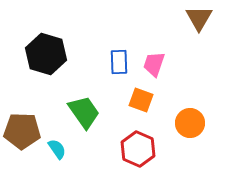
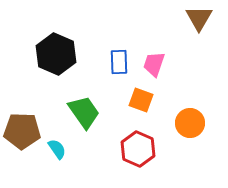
black hexagon: moved 10 px right; rotated 6 degrees clockwise
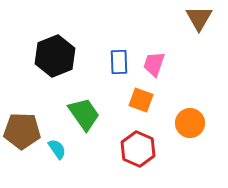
black hexagon: moved 1 px left, 2 px down; rotated 15 degrees clockwise
green trapezoid: moved 2 px down
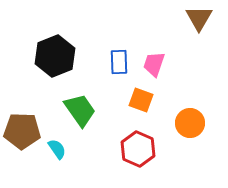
green trapezoid: moved 4 px left, 4 px up
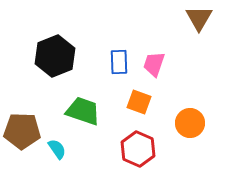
orange square: moved 2 px left, 2 px down
green trapezoid: moved 3 px right, 1 px down; rotated 36 degrees counterclockwise
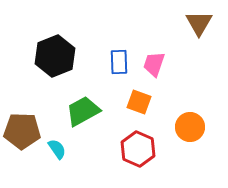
brown triangle: moved 5 px down
green trapezoid: rotated 48 degrees counterclockwise
orange circle: moved 4 px down
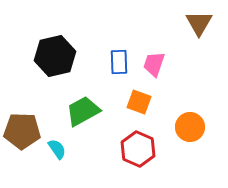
black hexagon: rotated 9 degrees clockwise
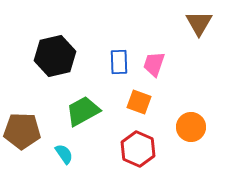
orange circle: moved 1 px right
cyan semicircle: moved 7 px right, 5 px down
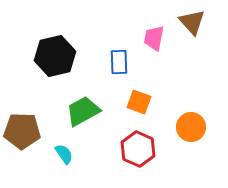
brown triangle: moved 7 px left, 1 px up; rotated 12 degrees counterclockwise
pink trapezoid: moved 26 px up; rotated 8 degrees counterclockwise
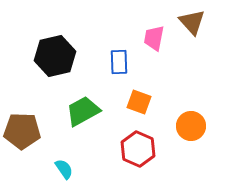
orange circle: moved 1 px up
cyan semicircle: moved 15 px down
